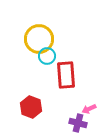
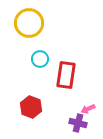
yellow circle: moved 10 px left, 16 px up
cyan circle: moved 7 px left, 3 px down
red rectangle: rotated 12 degrees clockwise
pink arrow: moved 1 px left
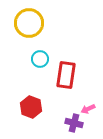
purple cross: moved 4 px left
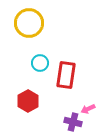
cyan circle: moved 4 px down
red hexagon: moved 3 px left, 6 px up; rotated 10 degrees clockwise
purple cross: moved 1 px left, 1 px up
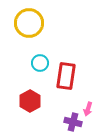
red rectangle: moved 1 px down
red hexagon: moved 2 px right
pink arrow: rotated 48 degrees counterclockwise
